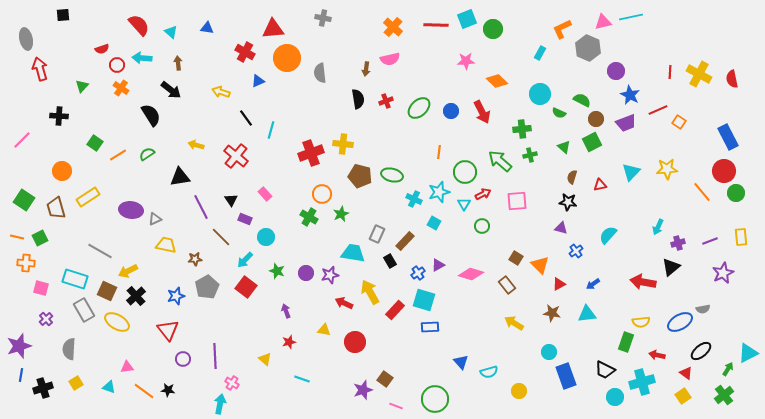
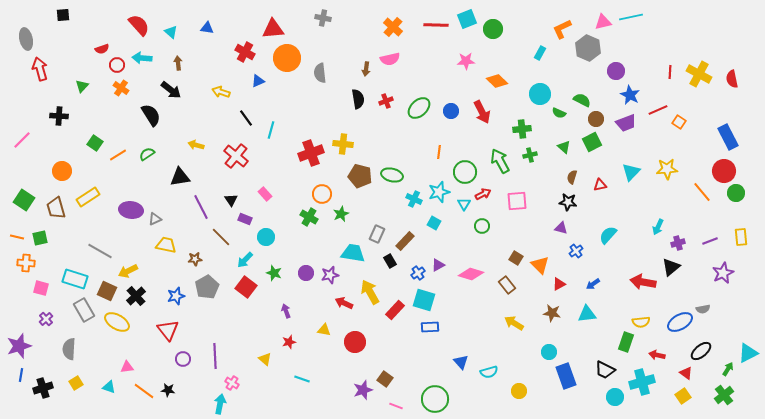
green arrow at (500, 161): rotated 20 degrees clockwise
green square at (40, 238): rotated 14 degrees clockwise
green star at (277, 271): moved 3 px left, 2 px down
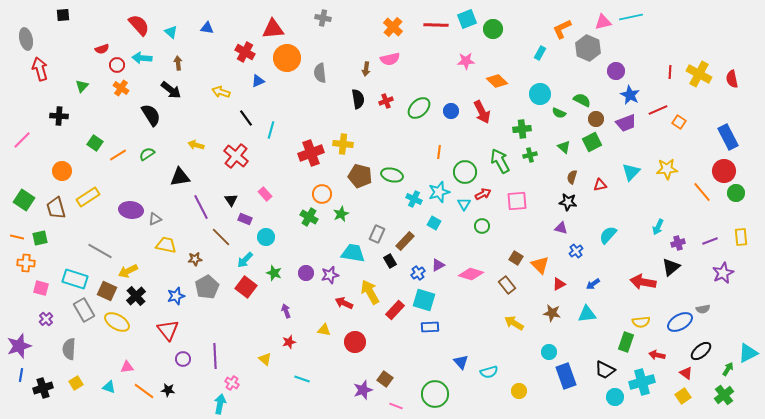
green circle at (435, 399): moved 5 px up
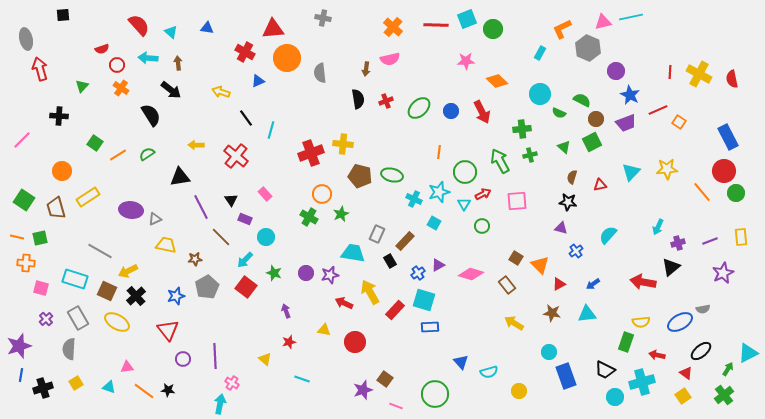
cyan arrow at (142, 58): moved 6 px right
yellow arrow at (196, 145): rotated 14 degrees counterclockwise
gray rectangle at (84, 310): moved 6 px left, 8 px down
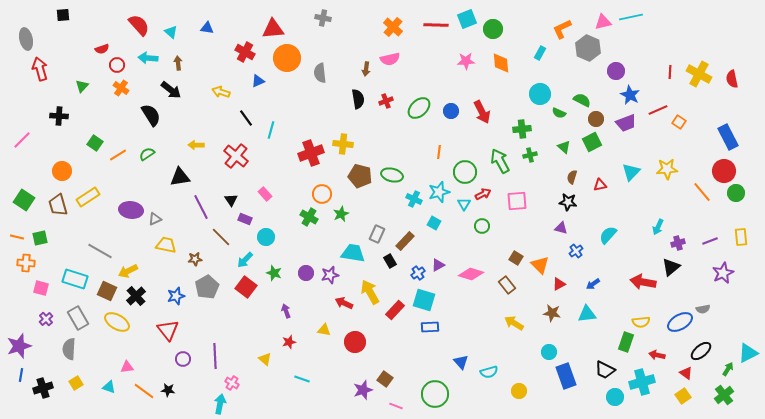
orange diamond at (497, 81): moved 4 px right, 18 px up; rotated 40 degrees clockwise
brown trapezoid at (56, 208): moved 2 px right, 3 px up
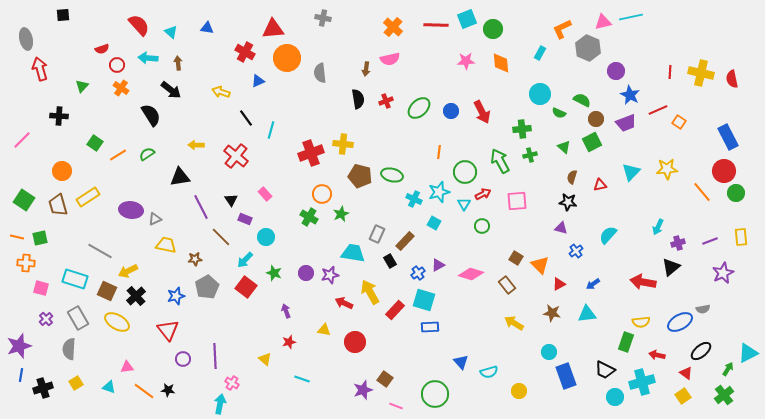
yellow cross at (699, 74): moved 2 px right, 1 px up; rotated 15 degrees counterclockwise
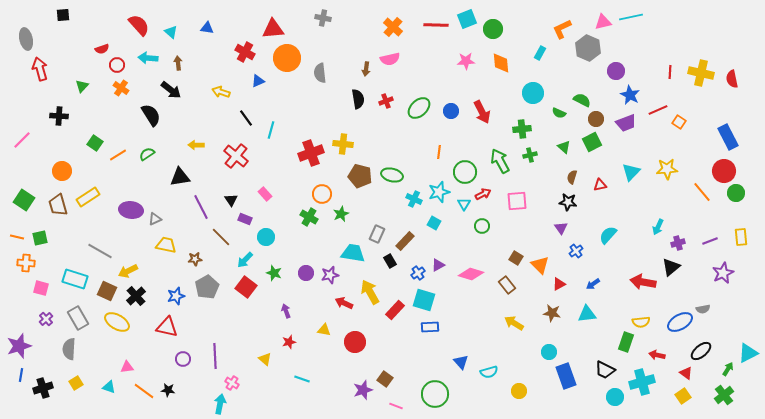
cyan circle at (540, 94): moved 7 px left, 1 px up
purple triangle at (561, 228): rotated 40 degrees clockwise
red triangle at (168, 330): moved 1 px left, 3 px up; rotated 40 degrees counterclockwise
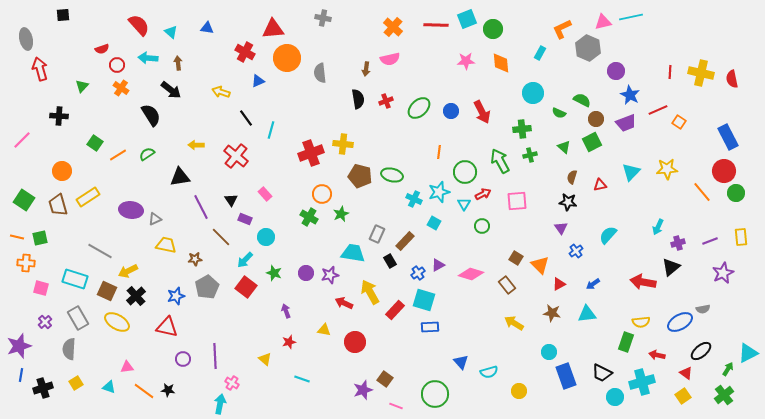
purple cross at (46, 319): moved 1 px left, 3 px down
black trapezoid at (605, 370): moved 3 px left, 3 px down
